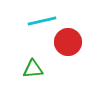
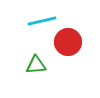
green triangle: moved 3 px right, 4 px up
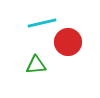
cyan line: moved 2 px down
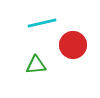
red circle: moved 5 px right, 3 px down
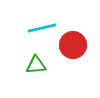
cyan line: moved 5 px down
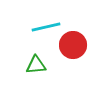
cyan line: moved 4 px right, 1 px up
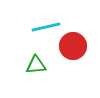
red circle: moved 1 px down
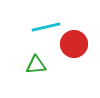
red circle: moved 1 px right, 2 px up
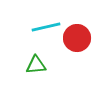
red circle: moved 3 px right, 6 px up
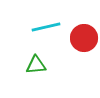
red circle: moved 7 px right
